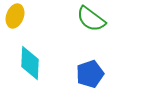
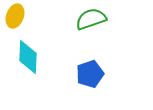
green semicircle: rotated 124 degrees clockwise
cyan diamond: moved 2 px left, 6 px up
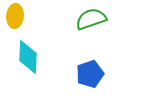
yellow ellipse: rotated 15 degrees counterclockwise
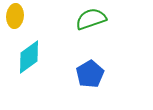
cyan diamond: moved 1 px right; rotated 52 degrees clockwise
blue pentagon: rotated 12 degrees counterclockwise
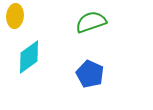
green semicircle: moved 3 px down
blue pentagon: rotated 16 degrees counterclockwise
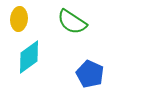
yellow ellipse: moved 4 px right, 3 px down
green semicircle: moved 19 px left; rotated 128 degrees counterclockwise
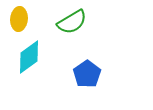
green semicircle: rotated 64 degrees counterclockwise
blue pentagon: moved 3 px left; rotated 12 degrees clockwise
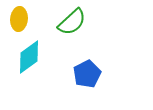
green semicircle: rotated 12 degrees counterclockwise
blue pentagon: rotated 8 degrees clockwise
